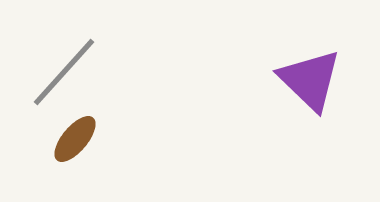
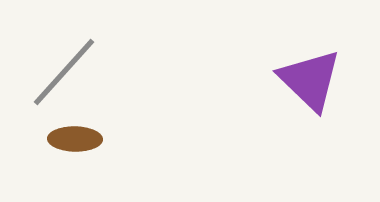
brown ellipse: rotated 51 degrees clockwise
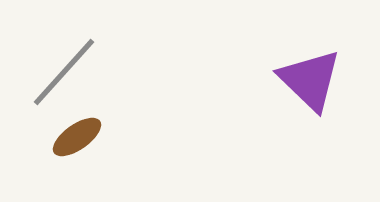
brown ellipse: moved 2 px right, 2 px up; rotated 36 degrees counterclockwise
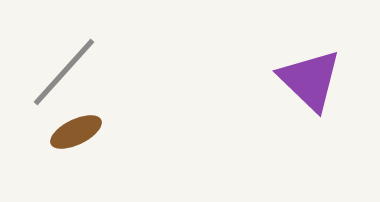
brown ellipse: moved 1 px left, 5 px up; rotated 9 degrees clockwise
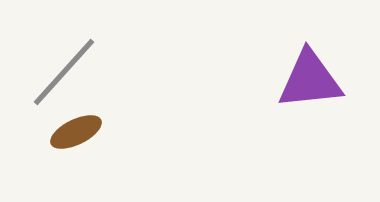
purple triangle: rotated 50 degrees counterclockwise
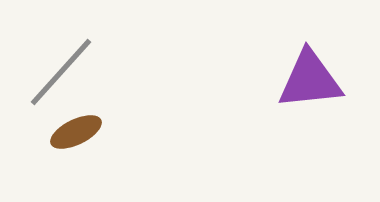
gray line: moved 3 px left
